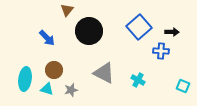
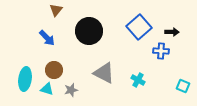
brown triangle: moved 11 px left
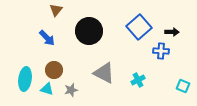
cyan cross: rotated 32 degrees clockwise
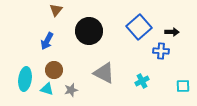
blue arrow: moved 3 px down; rotated 72 degrees clockwise
cyan cross: moved 4 px right, 1 px down
cyan square: rotated 24 degrees counterclockwise
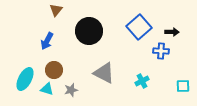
cyan ellipse: rotated 20 degrees clockwise
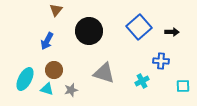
blue cross: moved 10 px down
gray triangle: rotated 10 degrees counterclockwise
